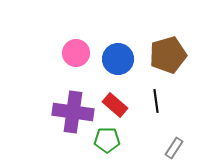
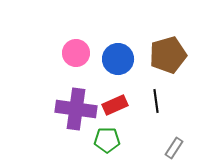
red rectangle: rotated 65 degrees counterclockwise
purple cross: moved 3 px right, 3 px up
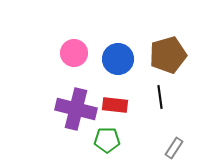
pink circle: moved 2 px left
black line: moved 4 px right, 4 px up
red rectangle: rotated 30 degrees clockwise
purple cross: rotated 6 degrees clockwise
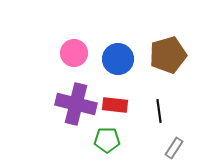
black line: moved 1 px left, 14 px down
purple cross: moved 5 px up
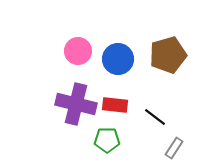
pink circle: moved 4 px right, 2 px up
black line: moved 4 px left, 6 px down; rotated 45 degrees counterclockwise
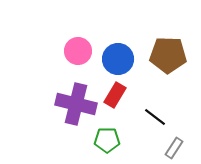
brown pentagon: rotated 18 degrees clockwise
red rectangle: moved 10 px up; rotated 65 degrees counterclockwise
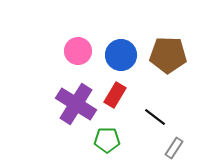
blue circle: moved 3 px right, 4 px up
purple cross: rotated 18 degrees clockwise
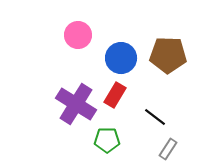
pink circle: moved 16 px up
blue circle: moved 3 px down
gray rectangle: moved 6 px left, 1 px down
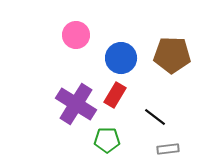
pink circle: moved 2 px left
brown pentagon: moved 4 px right
gray rectangle: rotated 50 degrees clockwise
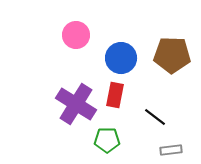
red rectangle: rotated 20 degrees counterclockwise
gray rectangle: moved 3 px right, 1 px down
